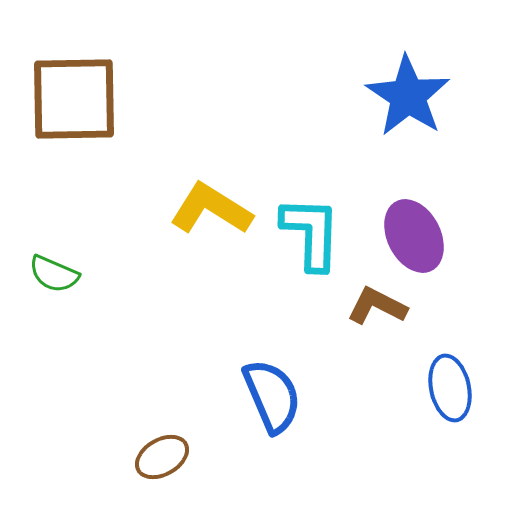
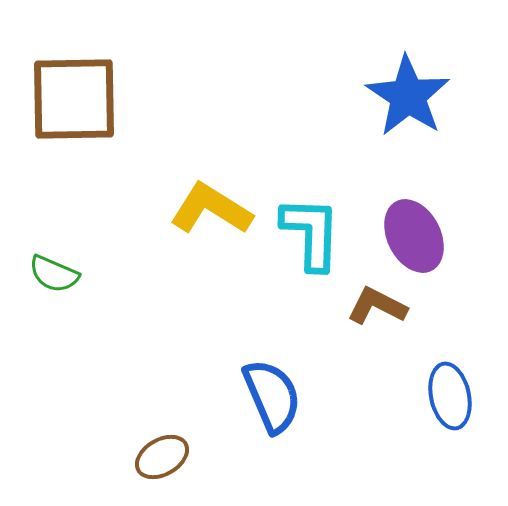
blue ellipse: moved 8 px down
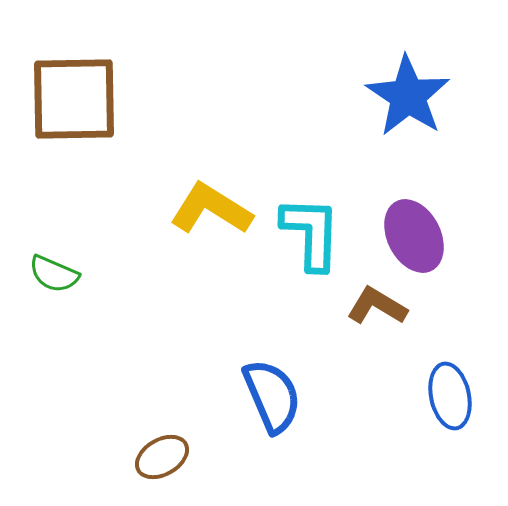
brown L-shape: rotated 4 degrees clockwise
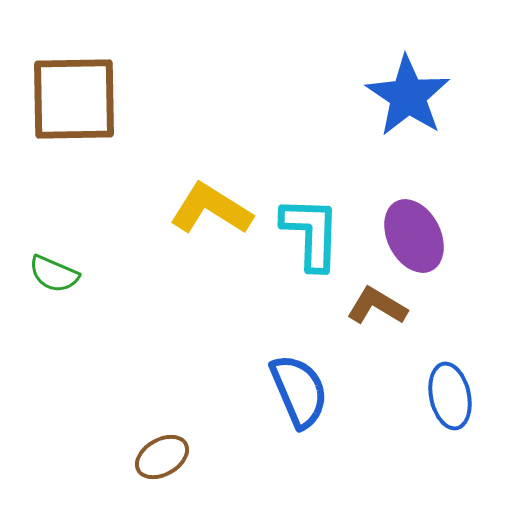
blue semicircle: moved 27 px right, 5 px up
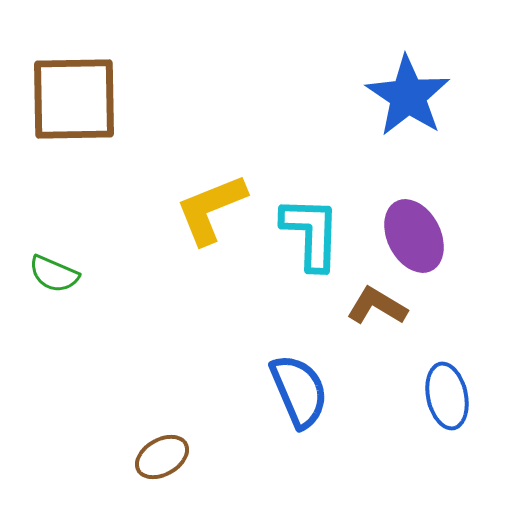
yellow L-shape: rotated 54 degrees counterclockwise
blue ellipse: moved 3 px left
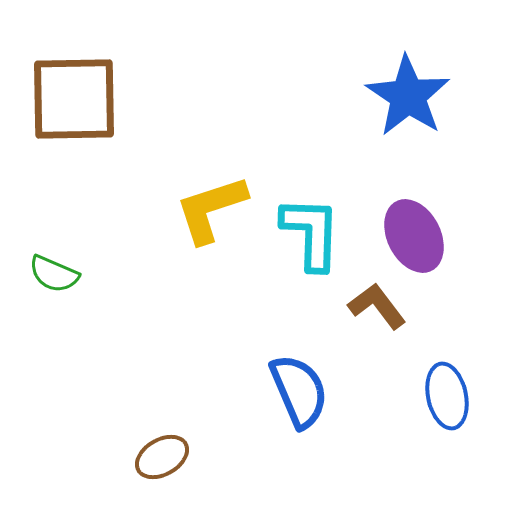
yellow L-shape: rotated 4 degrees clockwise
brown L-shape: rotated 22 degrees clockwise
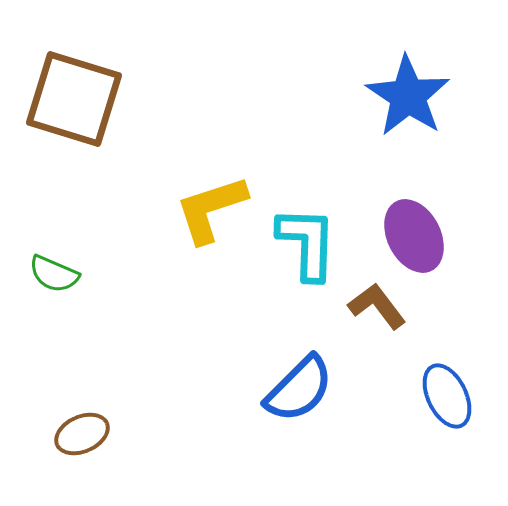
brown square: rotated 18 degrees clockwise
cyan L-shape: moved 4 px left, 10 px down
blue semicircle: moved 2 px up; rotated 68 degrees clockwise
blue ellipse: rotated 14 degrees counterclockwise
brown ellipse: moved 80 px left, 23 px up; rotated 6 degrees clockwise
